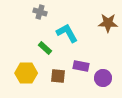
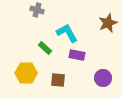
gray cross: moved 3 px left, 2 px up
brown star: rotated 24 degrees counterclockwise
purple rectangle: moved 4 px left, 11 px up
brown square: moved 4 px down
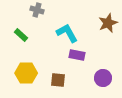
green rectangle: moved 24 px left, 13 px up
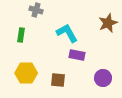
gray cross: moved 1 px left
green rectangle: rotated 56 degrees clockwise
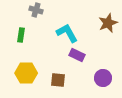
purple rectangle: rotated 14 degrees clockwise
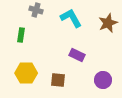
cyan L-shape: moved 4 px right, 15 px up
purple circle: moved 2 px down
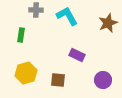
gray cross: rotated 16 degrees counterclockwise
cyan L-shape: moved 4 px left, 2 px up
yellow hexagon: rotated 15 degrees counterclockwise
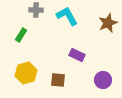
green rectangle: rotated 24 degrees clockwise
